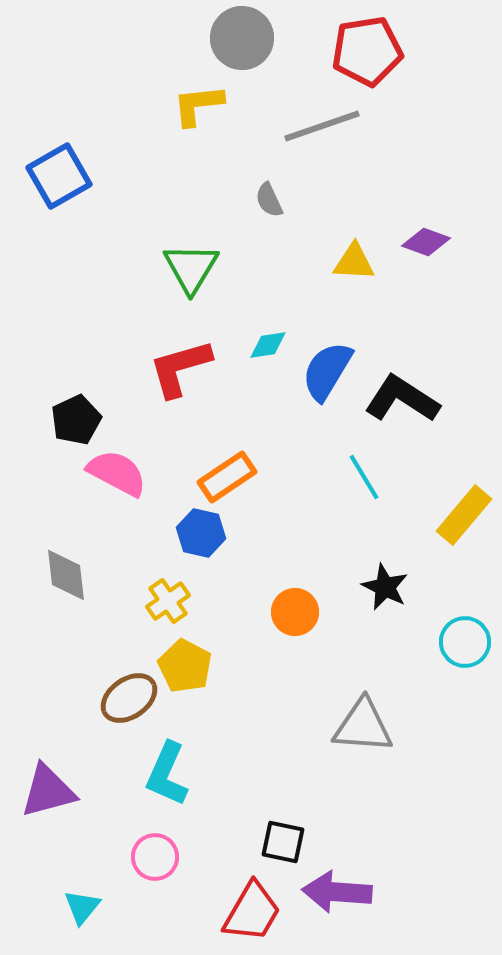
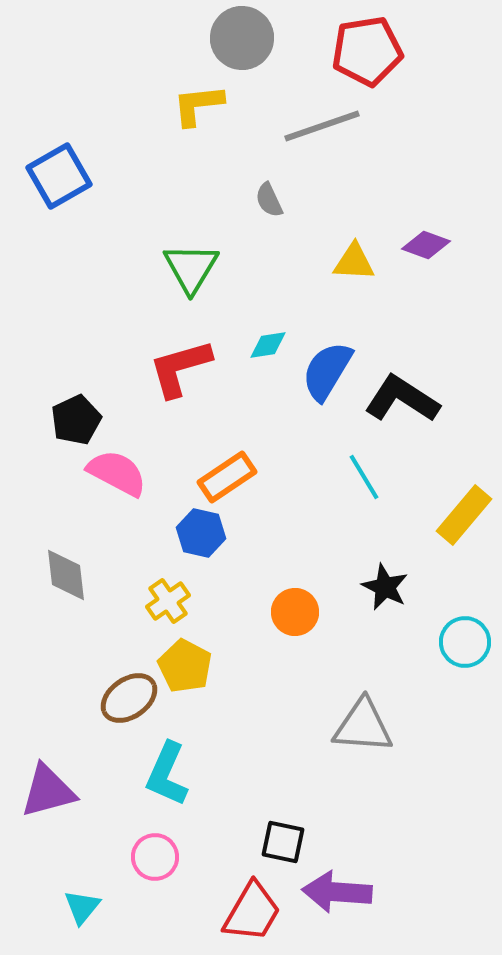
purple diamond: moved 3 px down
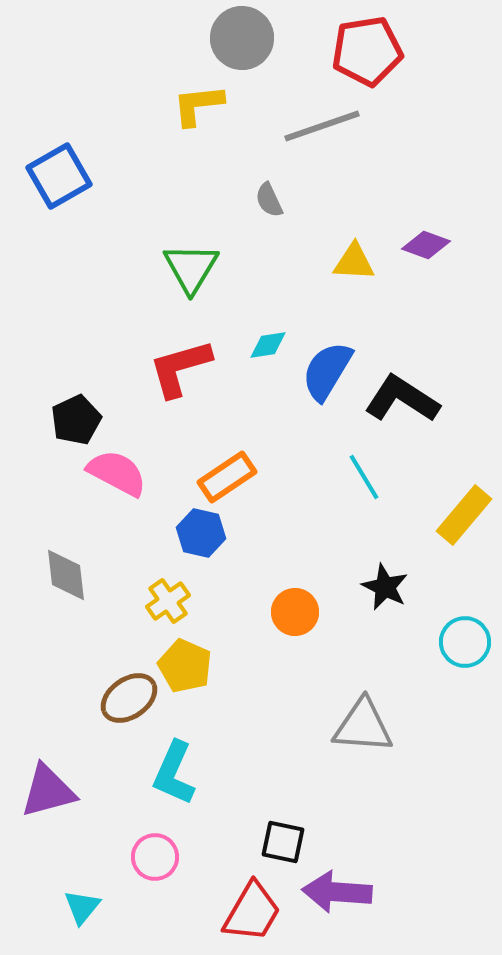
yellow pentagon: rotated 4 degrees counterclockwise
cyan L-shape: moved 7 px right, 1 px up
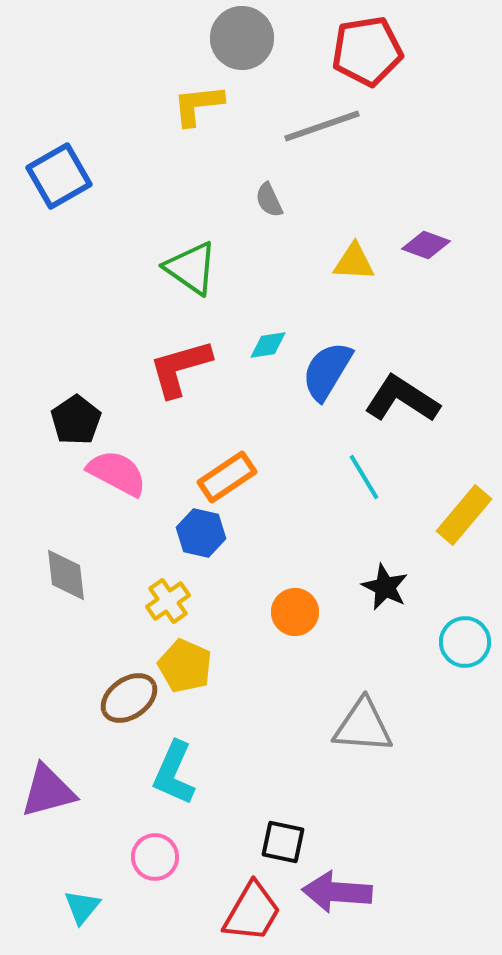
green triangle: rotated 26 degrees counterclockwise
black pentagon: rotated 9 degrees counterclockwise
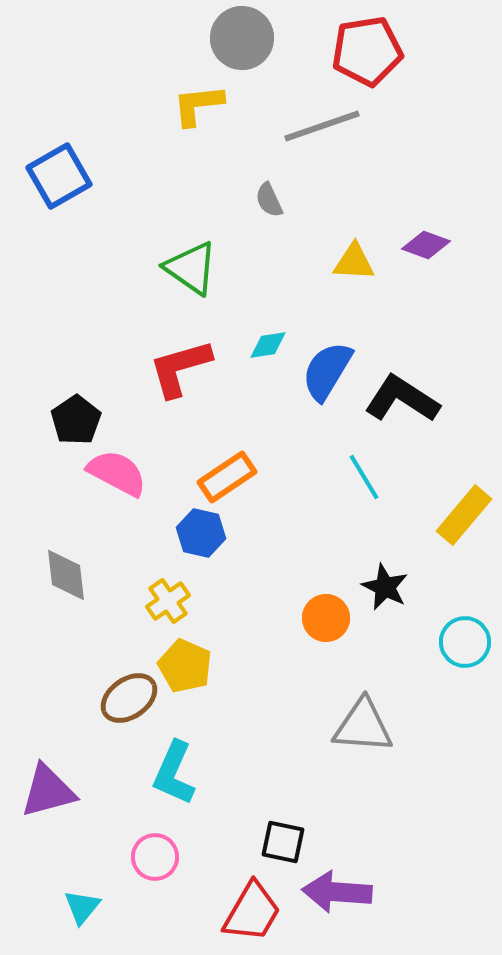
orange circle: moved 31 px right, 6 px down
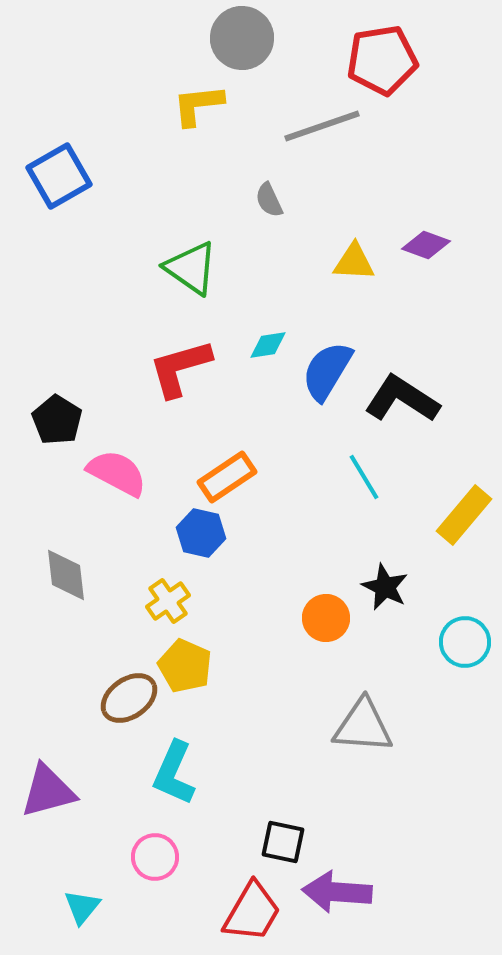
red pentagon: moved 15 px right, 9 px down
black pentagon: moved 19 px left; rotated 6 degrees counterclockwise
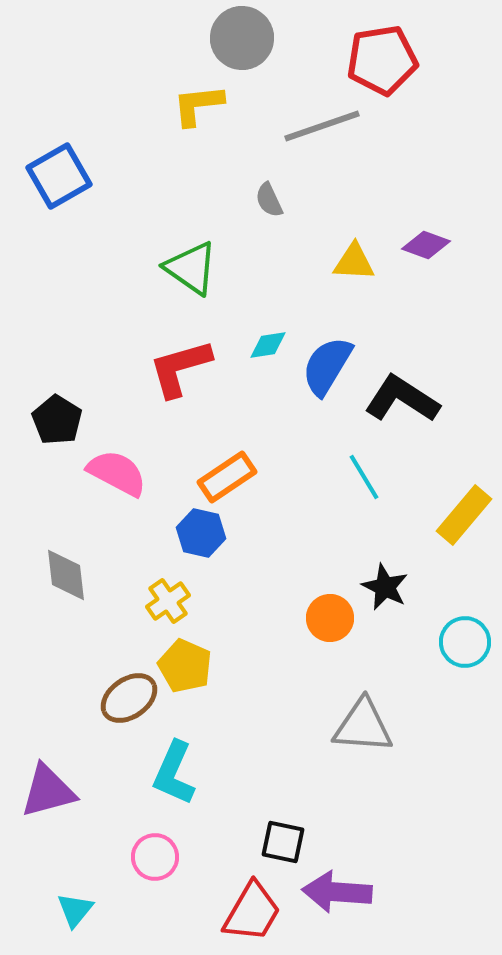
blue semicircle: moved 5 px up
orange circle: moved 4 px right
cyan triangle: moved 7 px left, 3 px down
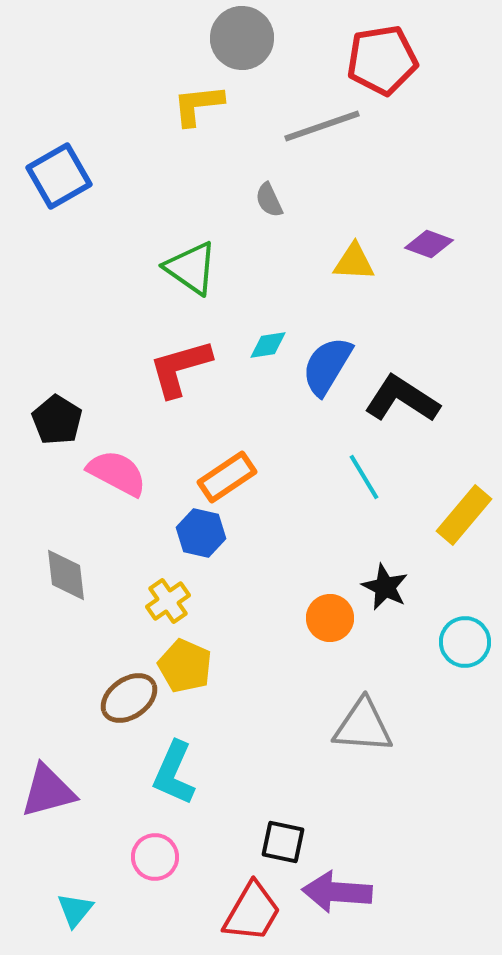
purple diamond: moved 3 px right, 1 px up
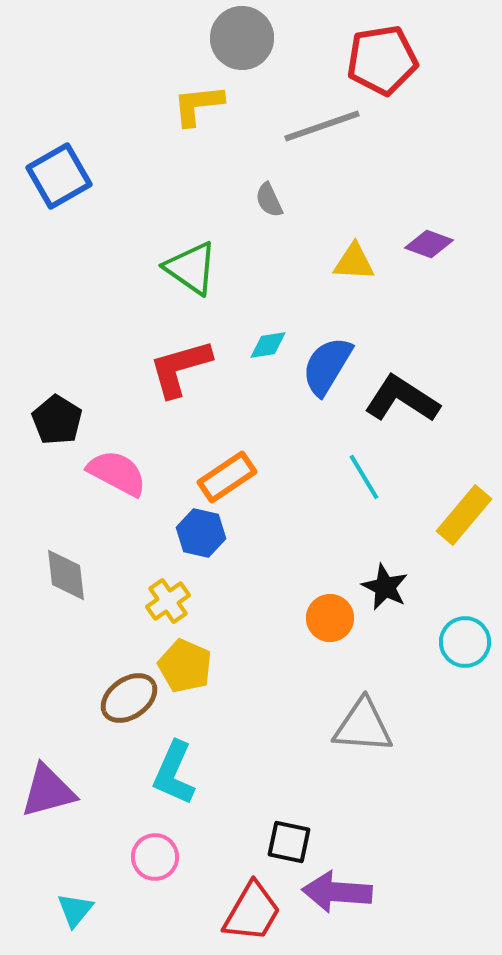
black square: moved 6 px right
